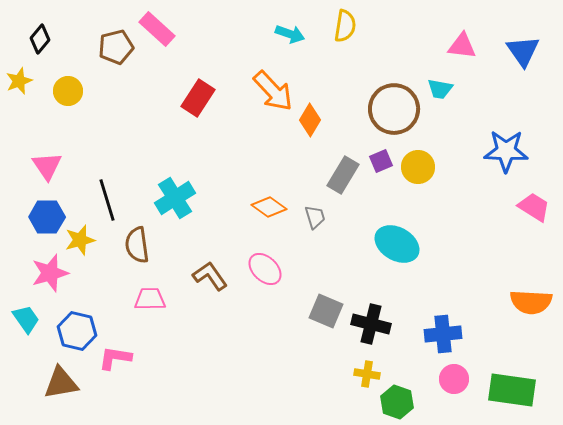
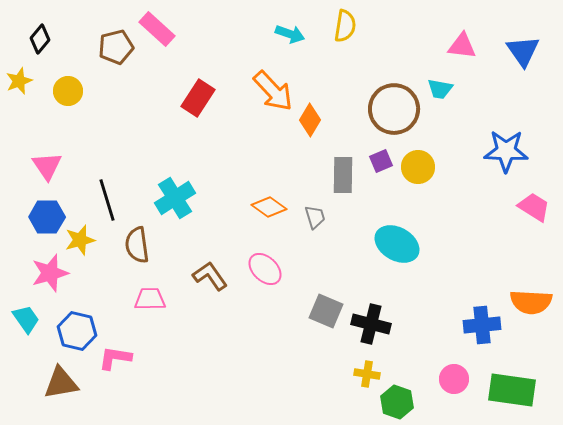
gray rectangle at (343, 175): rotated 30 degrees counterclockwise
blue cross at (443, 334): moved 39 px right, 9 px up
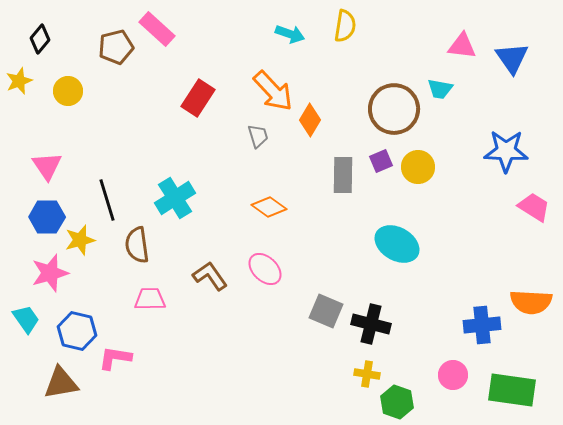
blue triangle at (523, 51): moved 11 px left, 7 px down
gray trapezoid at (315, 217): moved 57 px left, 81 px up
pink circle at (454, 379): moved 1 px left, 4 px up
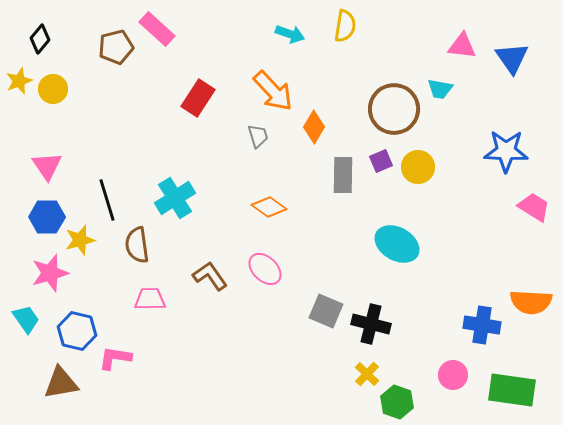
yellow circle at (68, 91): moved 15 px left, 2 px up
orange diamond at (310, 120): moved 4 px right, 7 px down
blue cross at (482, 325): rotated 15 degrees clockwise
yellow cross at (367, 374): rotated 35 degrees clockwise
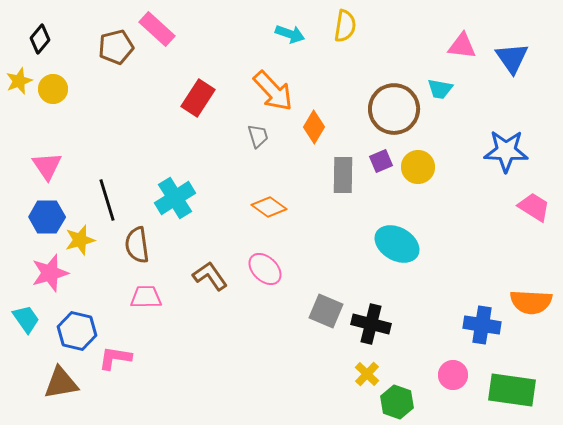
pink trapezoid at (150, 299): moved 4 px left, 2 px up
